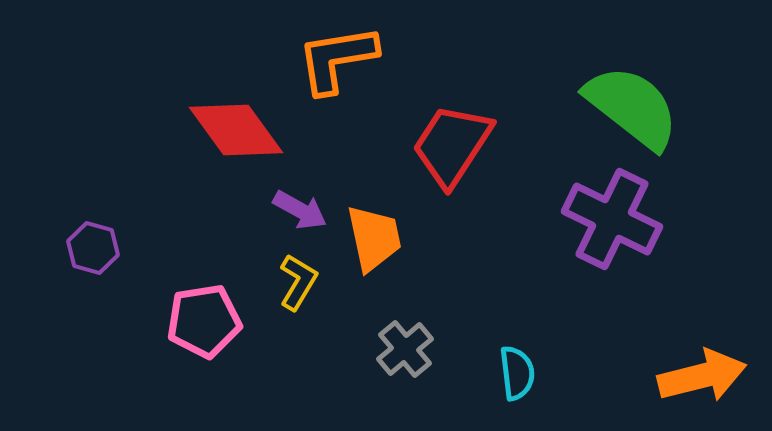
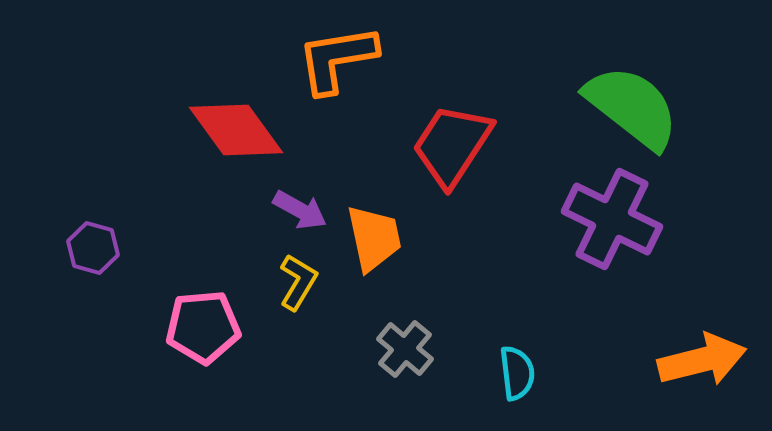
pink pentagon: moved 1 px left, 6 px down; rotated 4 degrees clockwise
gray cross: rotated 10 degrees counterclockwise
orange arrow: moved 16 px up
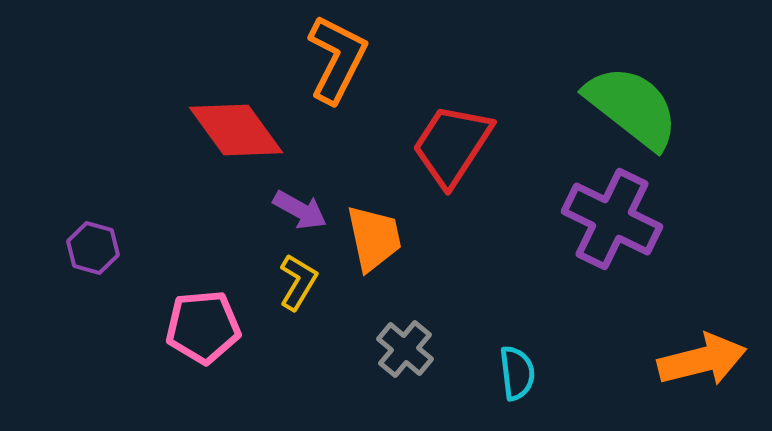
orange L-shape: rotated 126 degrees clockwise
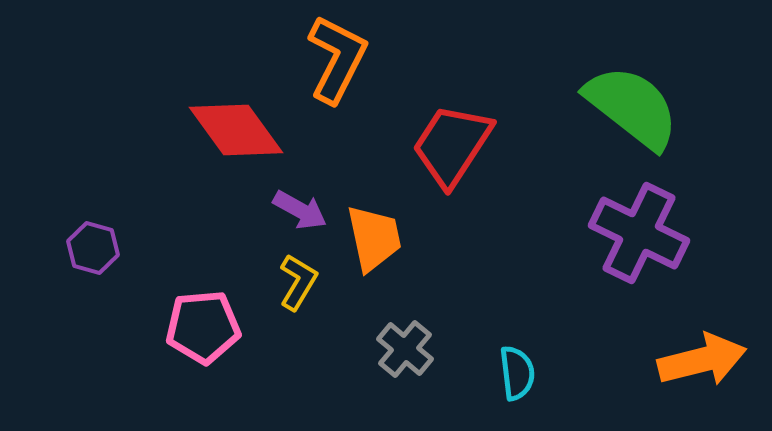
purple cross: moved 27 px right, 14 px down
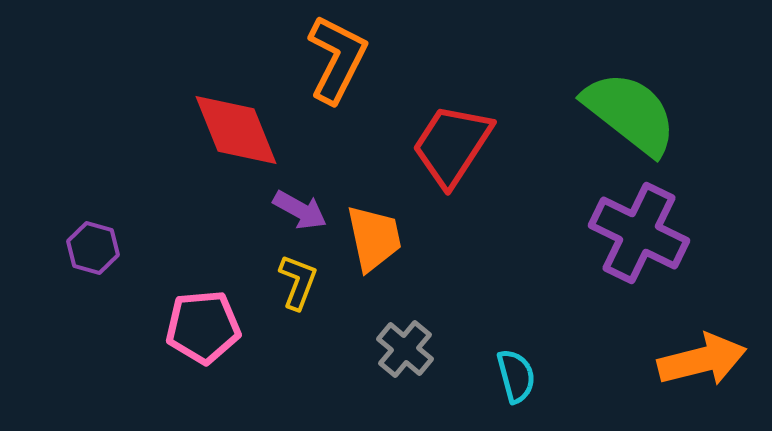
green semicircle: moved 2 px left, 6 px down
red diamond: rotated 14 degrees clockwise
yellow L-shape: rotated 10 degrees counterclockwise
cyan semicircle: moved 1 px left, 3 px down; rotated 8 degrees counterclockwise
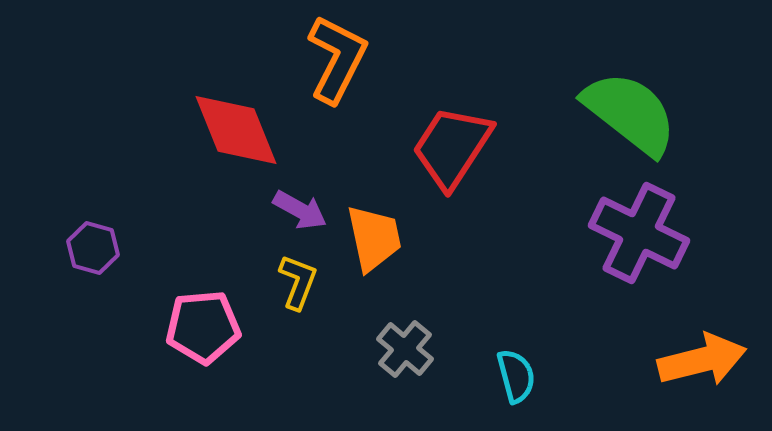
red trapezoid: moved 2 px down
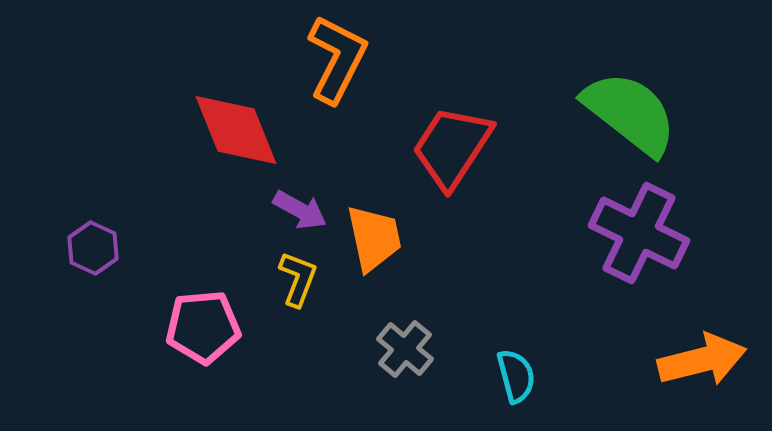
purple hexagon: rotated 9 degrees clockwise
yellow L-shape: moved 3 px up
